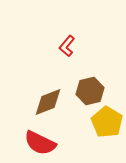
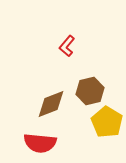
brown diamond: moved 3 px right, 2 px down
red semicircle: rotated 20 degrees counterclockwise
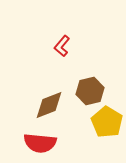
red L-shape: moved 5 px left
brown diamond: moved 2 px left, 1 px down
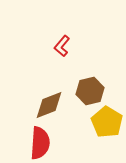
red semicircle: rotated 92 degrees counterclockwise
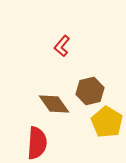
brown diamond: moved 5 px right, 1 px up; rotated 76 degrees clockwise
red semicircle: moved 3 px left
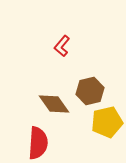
yellow pentagon: rotated 28 degrees clockwise
red semicircle: moved 1 px right
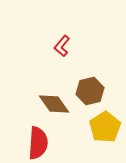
yellow pentagon: moved 2 px left, 5 px down; rotated 20 degrees counterclockwise
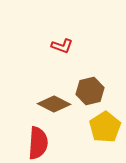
red L-shape: rotated 110 degrees counterclockwise
brown diamond: rotated 28 degrees counterclockwise
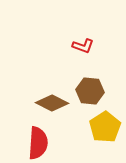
red L-shape: moved 21 px right
brown hexagon: rotated 20 degrees clockwise
brown diamond: moved 2 px left, 1 px up
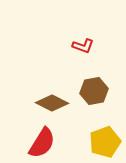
brown hexagon: moved 4 px right; rotated 16 degrees counterclockwise
yellow pentagon: moved 15 px down; rotated 12 degrees clockwise
red semicircle: moved 4 px right; rotated 28 degrees clockwise
